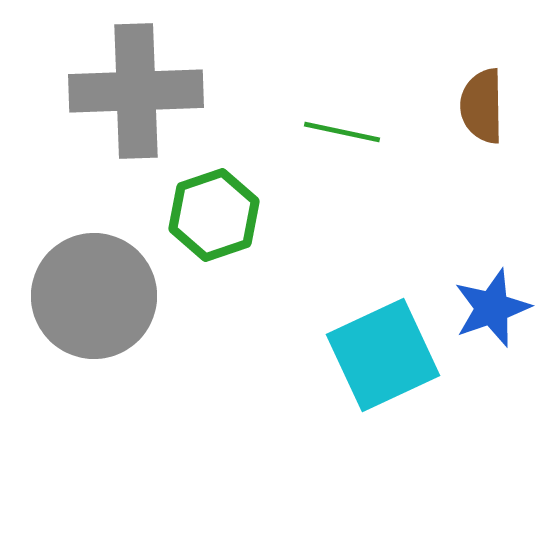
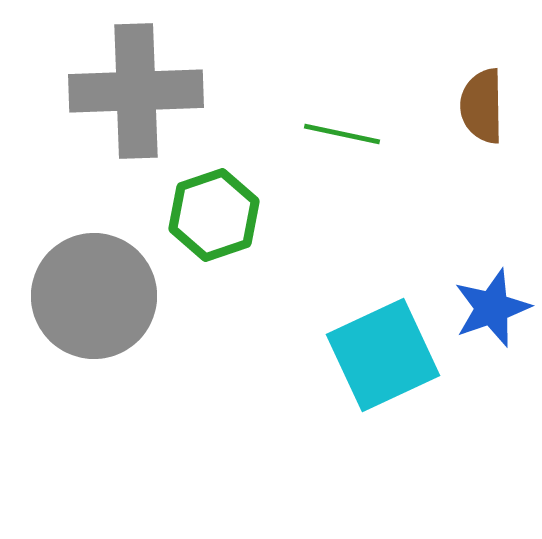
green line: moved 2 px down
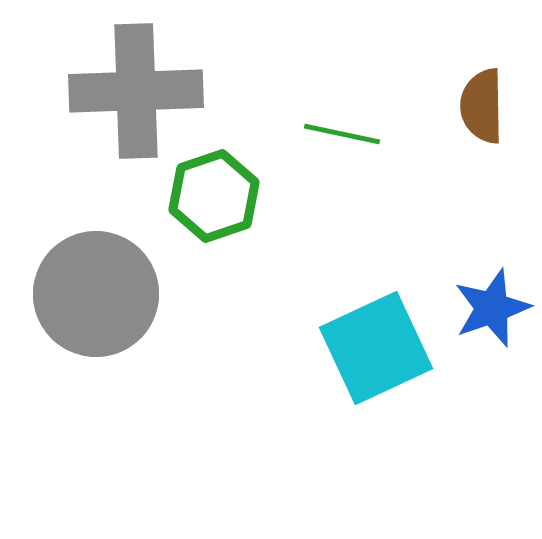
green hexagon: moved 19 px up
gray circle: moved 2 px right, 2 px up
cyan square: moved 7 px left, 7 px up
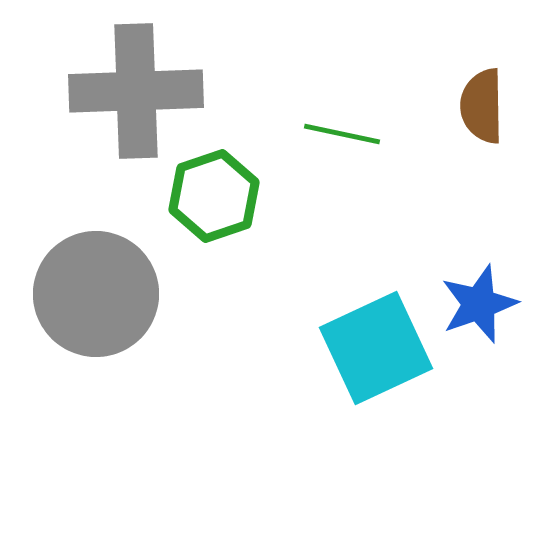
blue star: moved 13 px left, 4 px up
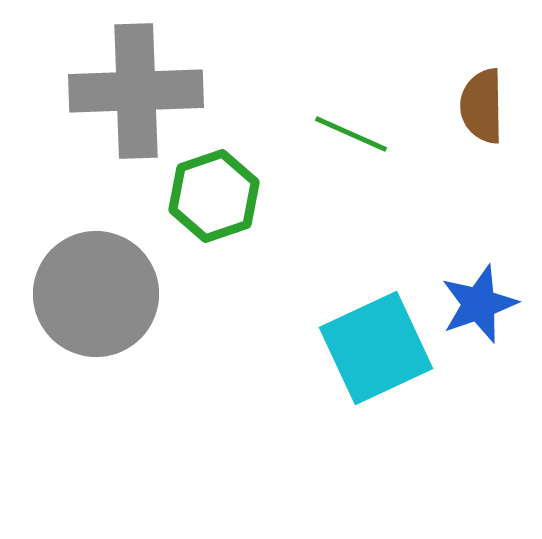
green line: moved 9 px right; rotated 12 degrees clockwise
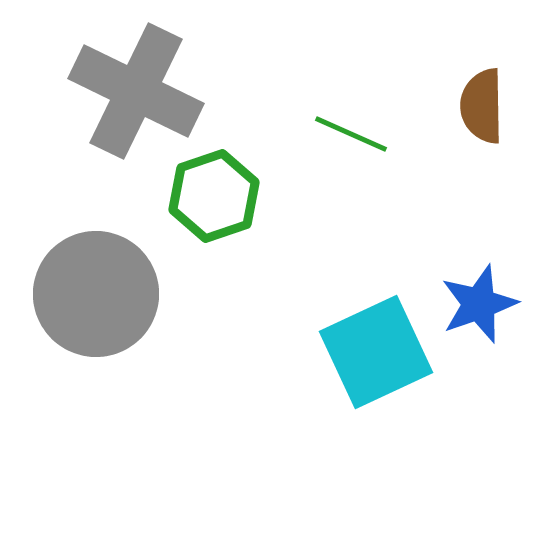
gray cross: rotated 28 degrees clockwise
cyan square: moved 4 px down
